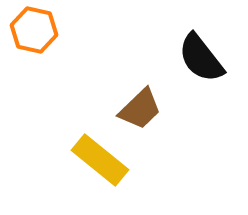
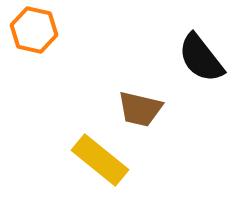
brown trapezoid: rotated 57 degrees clockwise
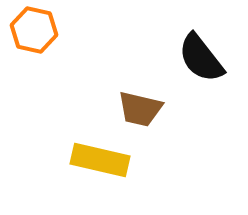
yellow rectangle: rotated 26 degrees counterclockwise
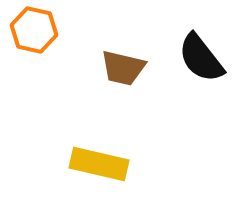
brown trapezoid: moved 17 px left, 41 px up
yellow rectangle: moved 1 px left, 4 px down
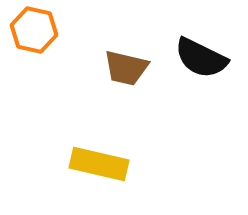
black semicircle: rotated 26 degrees counterclockwise
brown trapezoid: moved 3 px right
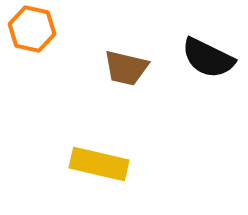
orange hexagon: moved 2 px left, 1 px up
black semicircle: moved 7 px right
